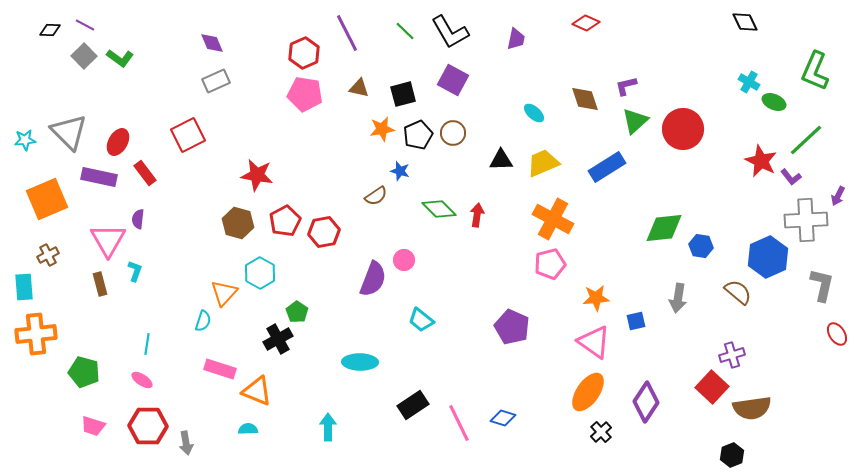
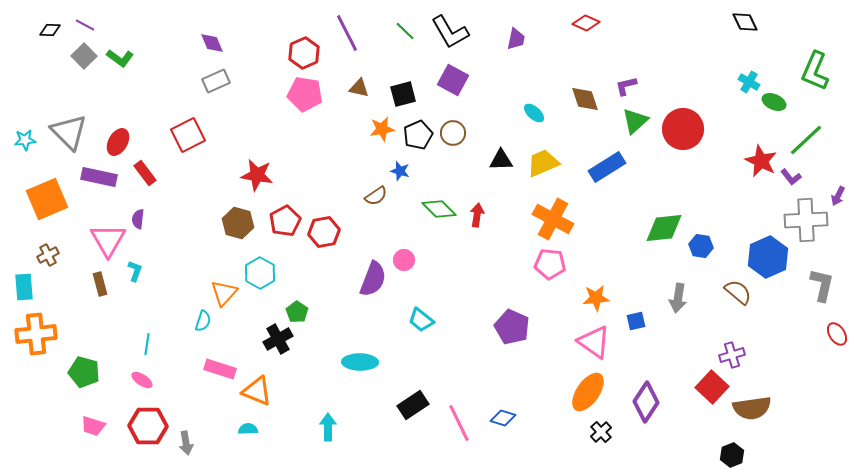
pink pentagon at (550, 264): rotated 20 degrees clockwise
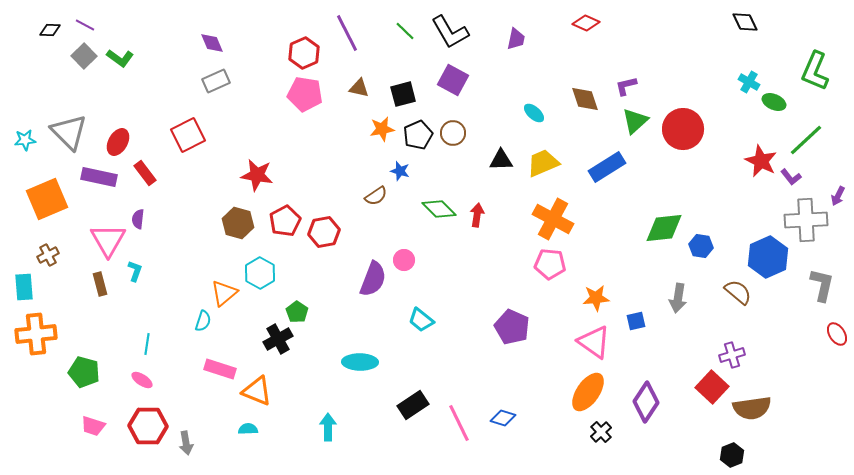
orange triangle at (224, 293): rotated 8 degrees clockwise
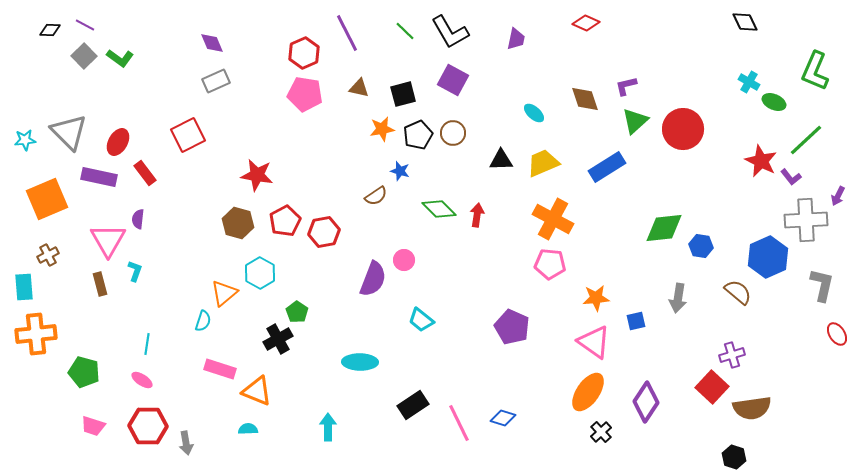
black hexagon at (732, 455): moved 2 px right, 2 px down; rotated 20 degrees counterclockwise
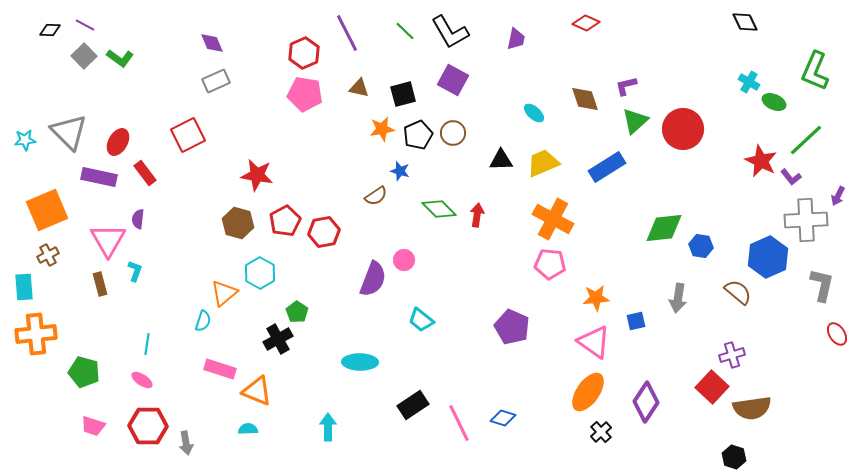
orange square at (47, 199): moved 11 px down
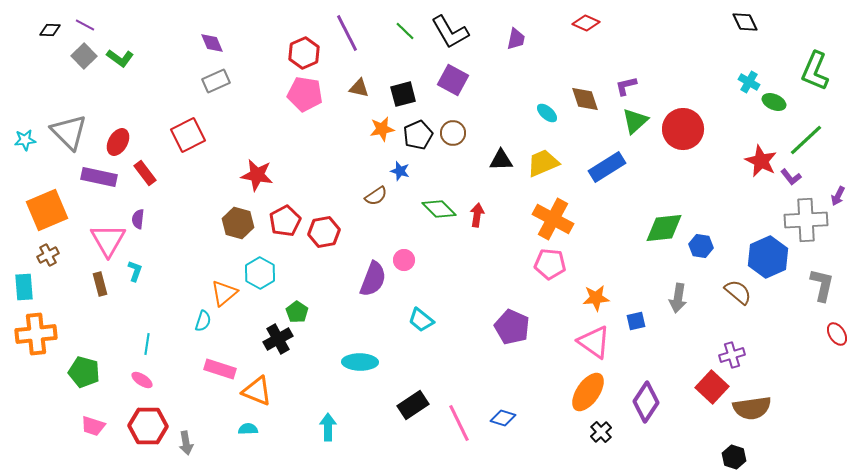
cyan ellipse at (534, 113): moved 13 px right
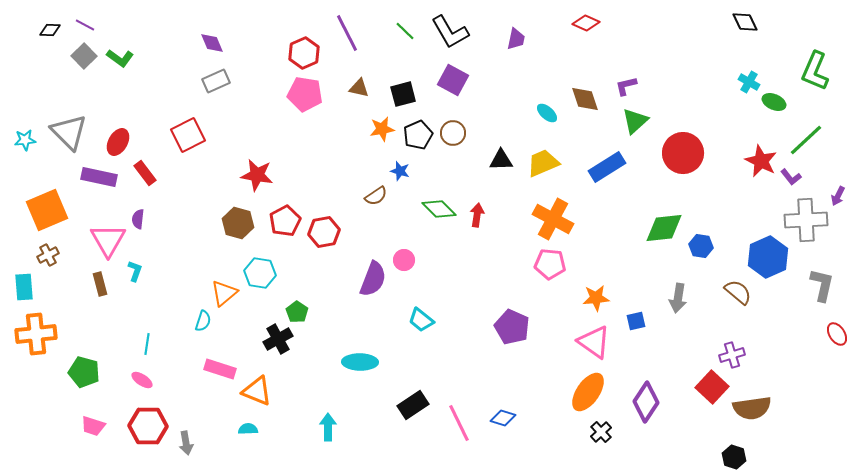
red circle at (683, 129): moved 24 px down
cyan hexagon at (260, 273): rotated 20 degrees counterclockwise
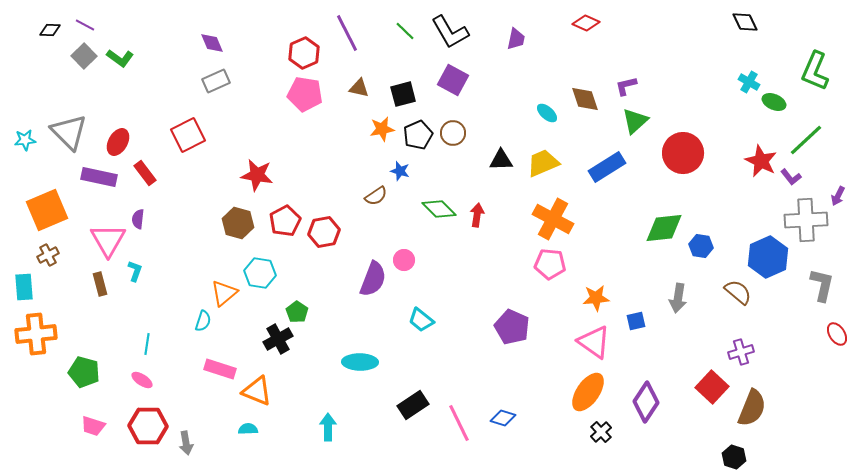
purple cross at (732, 355): moved 9 px right, 3 px up
brown semicircle at (752, 408): rotated 60 degrees counterclockwise
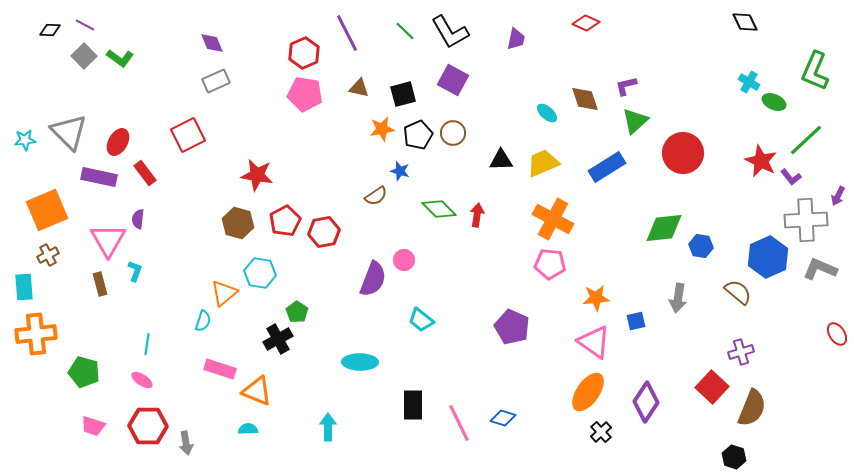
gray L-shape at (822, 285): moved 2 px left, 16 px up; rotated 80 degrees counterclockwise
black rectangle at (413, 405): rotated 56 degrees counterclockwise
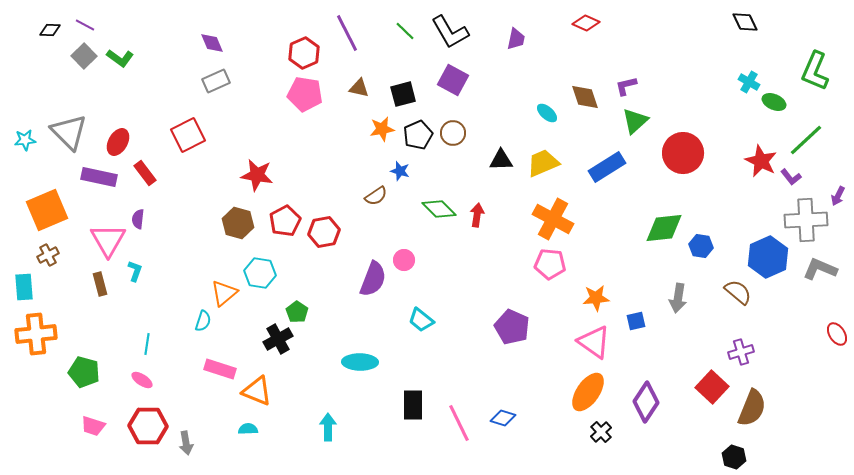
brown diamond at (585, 99): moved 2 px up
